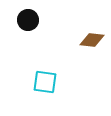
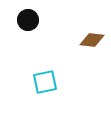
cyan square: rotated 20 degrees counterclockwise
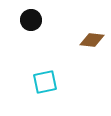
black circle: moved 3 px right
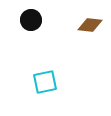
brown diamond: moved 2 px left, 15 px up
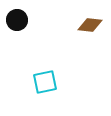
black circle: moved 14 px left
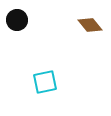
brown diamond: rotated 45 degrees clockwise
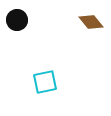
brown diamond: moved 1 px right, 3 px up
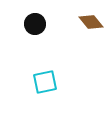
black circle: moved 18 px right, 4 px down
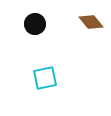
cyan square: moved 4 px up
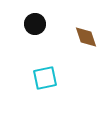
brown diamond: moved 5 px left, 15 px down; rotated 20 degrees clockwise
